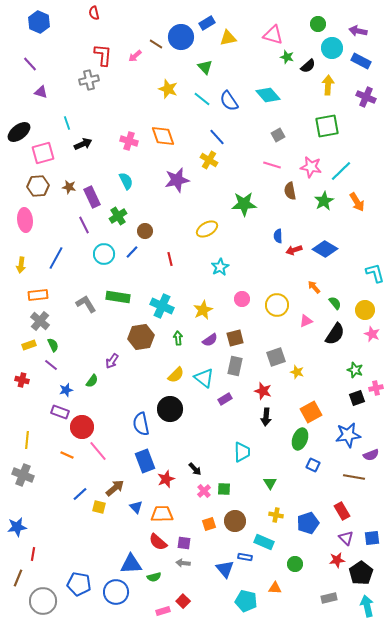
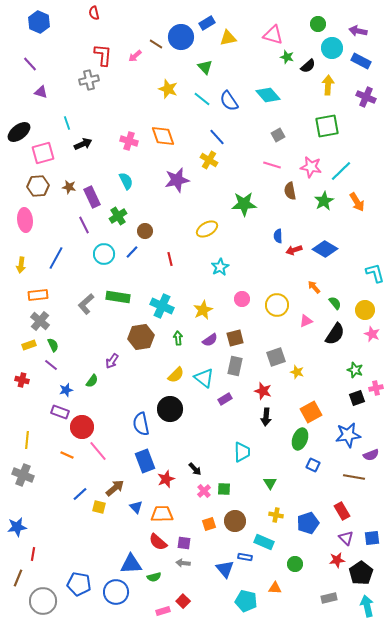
gray L-shape at (86, 304): rotated 100 degrees counterclockwise
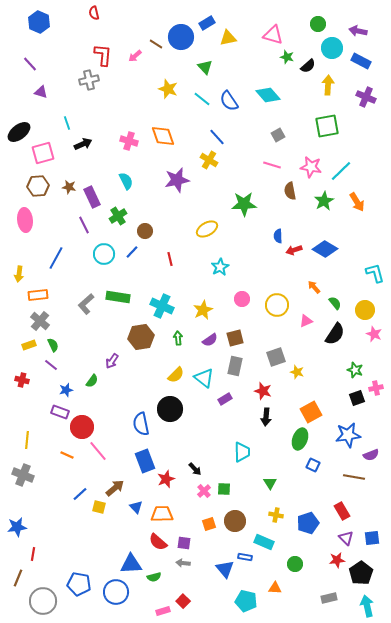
yellow arrow at (21, 265): moved 2 px left, 9 px down
pink star at (372, 334): moved 2 px right
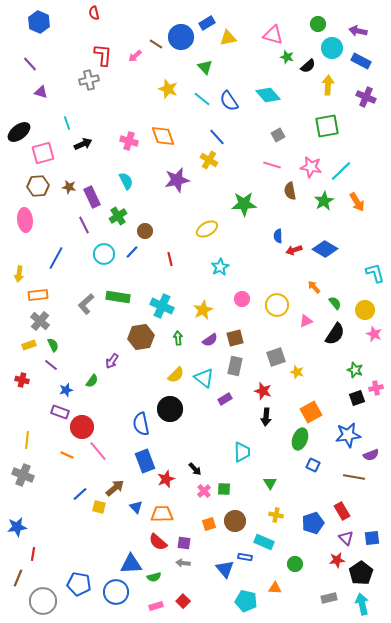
blue pentagon at (308, 523): moved 5 px right
cyan arrow at (367, 606): moved 5 px left, 2 px up
pink rectangle at (163, 611): moved 7 px left, 5 px up
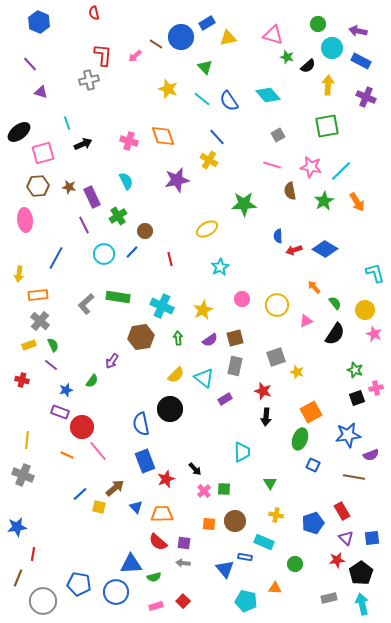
orange square at (209, 524): rotated 24 degrees clockwise
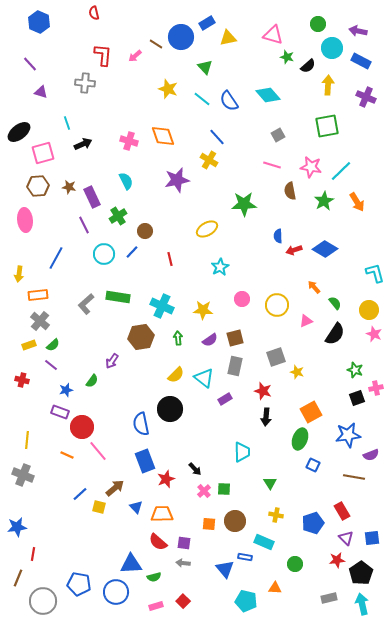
gray cross at (89, 80): moved 4 px left, 3 px down; rotated 18 degrees clockwise
yellow star at (203, 310): rotated 30 degrees clockwise
yellow circle at (365, 310): moved 4 px right
green semicircle at (53, 345): rotated 72 degrees clockwise
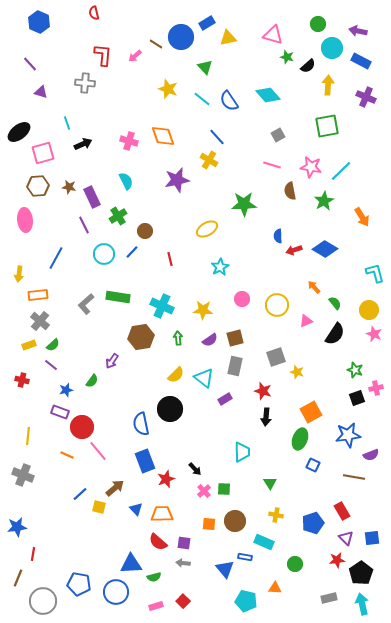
orange arrow at (357, 202): moved 5 px right, 15 px down
yellow line at (27, 440): moved 1 px right, 4 px up
blue triangle at (136, 507): moved 2 px down
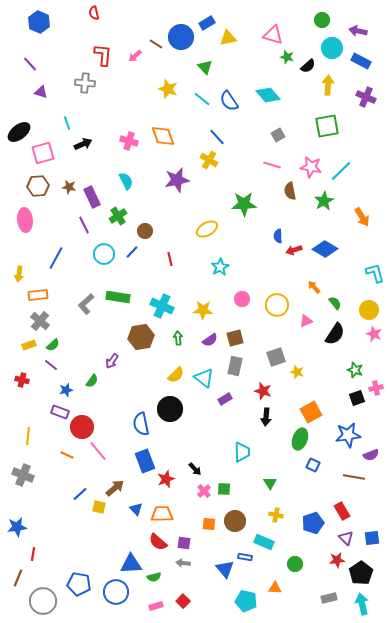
green circle at (318, 24): moved 4 px right, 4 px up
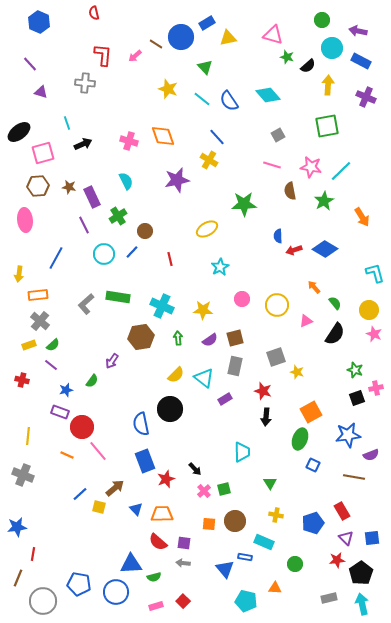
green square at (224, 489): rotated 16 degrees counterclockwise
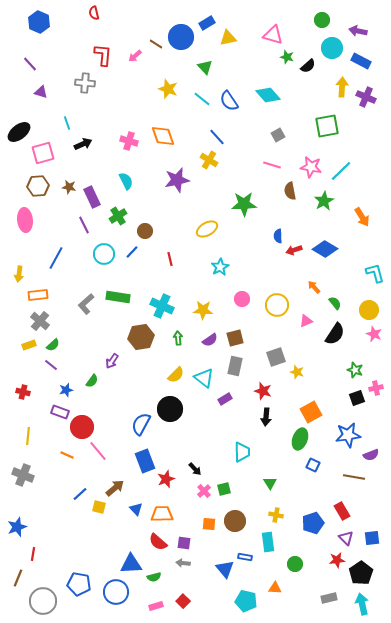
yellow arrow at (328, 85): moved 14 px right, 2 px down
red cross at (22, 380): moved 1 px right, 12 px down
blue semicircle at (141, 424): rotated 40 degrees clockwise
blue star at (17, 527): rotated 12 degrees counterclockwise
cyan rectangle at (264, 542): moved 4 px right; rotated 60 degrees clockwise
